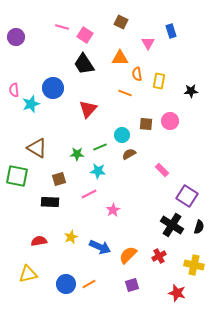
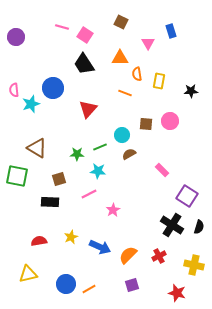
orange line at (89, 284): moved 5 px down
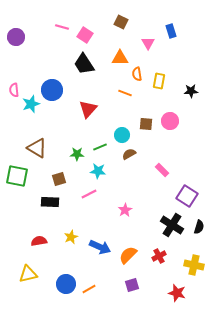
blue circle at (53, 88): moved 1 px left, 2 px down
pink star at (113, 210): moved 12 px right
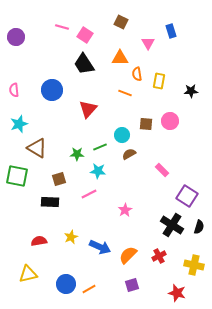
cyan star at (31, 104): moved 12 px left, 20 px down
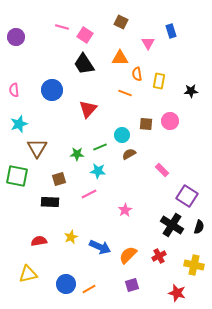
brown triangle at (37, 148): rotated 30 degrees clockwise
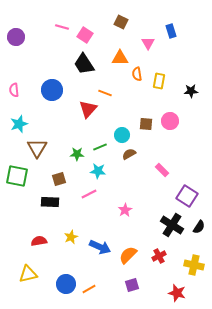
orange line at (125, 93): moved 20 px left
black semicircle at (199, 227): rotated 16 degrees clockwise
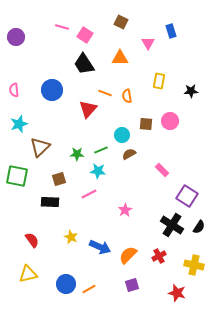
orange semicircle at (137, 74): moved 10 px left, 22 px down
green line at (100, 147): moved 1 px right, 3 px down
brown triangle at (37, 148): moved 3 px right, 1 px up; rotated 15 degrees clockwise
yellow star at (71, 237): rotated 24 degrees counterclockwise
red semicircle at (39, 241): moved 7 px left, 1 px up; rotated 63 degrees clockwise
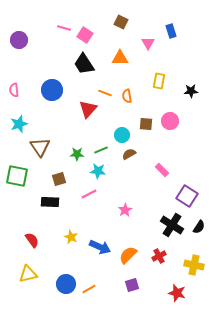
pink line at (62, 27): moved 2 px right, 1 px down
purple circle at (16, 37): moved 3 px right, 3 px down
brown triangle at (40, 147): rotated 20 degrees counterclockwise
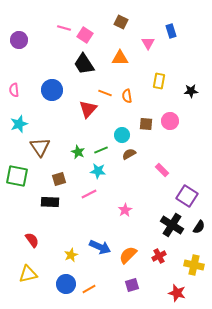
green star at (77, 154): moved 1 px right, 2 px up; rotated 24 degrees clockwise
yellow star at (71, 237): moved 18 px down; rotated 24 degrees clockwise
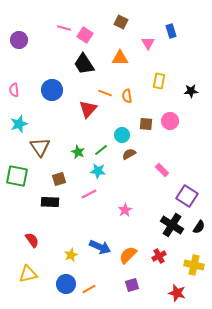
green line at (101, 150): rotated 16 degrees counterclockwise
